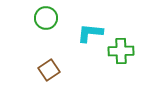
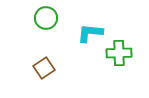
green cross: moved 2 px left, 2 px down
brown square: moved 5 px left, 2 px up
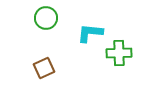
brown square: rotated 10 degrees clockwise
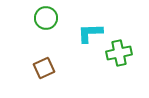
cyan L-shape: rotated 8 degrees counterclockwise
green cross: rotated 10 degrees counterclockwise
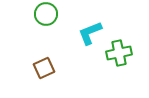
green circle: moved 4 px up
cyan L-shape: rotated 20 degrees counterclockwise
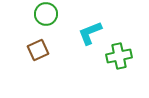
green cross: moved 3 px down
brown square: moved 6 px left, 18 px up
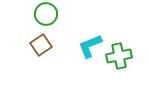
cyan L-shape: moved 13 px down
brown square: moved 3 px right, 5 px up; rotated 10 degrees counterclockwise
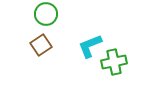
green cross: moved 5 px left, 6 px down
